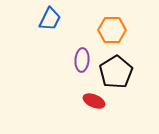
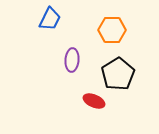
purple ellipse: moved 10 px left
black pentagon: moved 2 px right, 2 px down
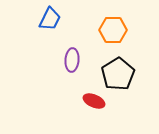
orange hexagon: moved 1 px right
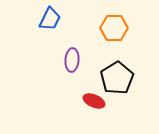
orange hexagon: moved 1 px right, 2 px up
black pentagon: moved 1 px left, 4 px down
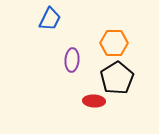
orange hexagon: moved 15 px down
red ellipse: rotated 20 degrees counterclockwise
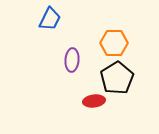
red ellipse: rotated 10 degrees counterclockwise
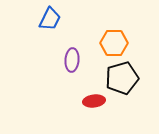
black pentagon: moved 5 px right; rotated 16 degrees clockwise
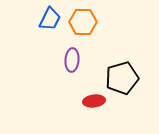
orange hexagon: moved 31 px left, 21 px up
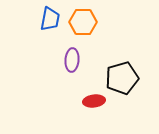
blue trapezoid: rotated 15 degrees counterclockwise
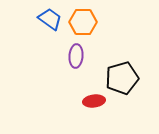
blue trapezoid: rotated 65 degrees counterclockwise
purple ellipse: moved 4 px right, 4 px up
